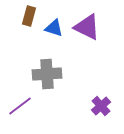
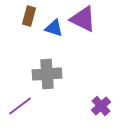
purple triangle: moved 4 px left, 8 px up
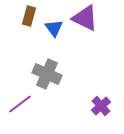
purple triangle: moved 2 px right, 1 px up
blue triangle: rotated 36 degrees clockwise
gray cross: rotated 28 degrees clockwise
purple line: moved 2 px up
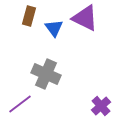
gray cross: moved 1 px left
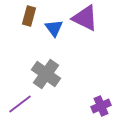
gray cross: rotated 12 degrees clockwise
purple cross: rotated 18 degrees clockwise
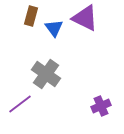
brown rectangle: moved 2 px right
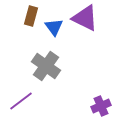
blue triangle: moved 1 px up
gray cross: moved 8 px up
purple line: moved 1 px right, 3 px up
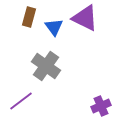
brown rectangle: moved 2 px left, 1 px down
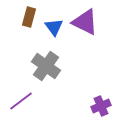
purple triangle: moved 4 px down
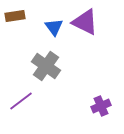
brown rectangle: moved 14 px left, 1 px up; rotated 66 degrees clockwise
